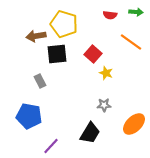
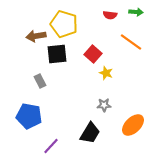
orange ellipse: moved 1 px left, 1 px down
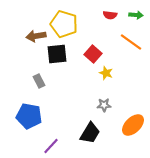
green arrow: moved 3 px down
gray rectangle: moved 1 px left
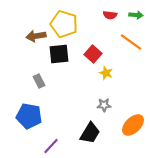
black square: moved 2 px right
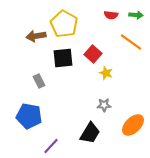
red semicircle: moved 1 px right
yellow pentagon: rotated 12 degrees clockwise
black square: moved 4 px right, 4 px down
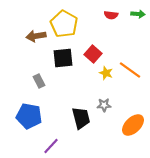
green arrow: moved 2 px right, 1 px up
orange line: moved 1 px left, 28 px down
black trapezoid: moved 9 px left, 15 px up; rotated 45 degrees counterclockwise
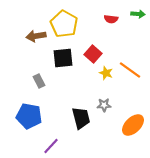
red semicircle: moved 4 px down
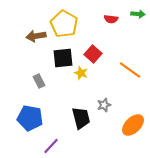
yellow star: moved 25 px left
gray star: rotated 16 degrees counterclockwise
blue pentagon: moved 1 px right, 2 px down
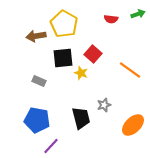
green arrow: rotated 24 degrees counterclockwise
gray rectangle: rotated 40 degrees counterclockwise
blue pentagon: moved 7 px right, 2 px down
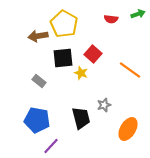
brown arrow: moved 2 px right
gray rectangle: rotated 16 degrees clockwise
orange ellipse: moved 5 px left, 4 px down; rotated 15 degrees counterclockwise
